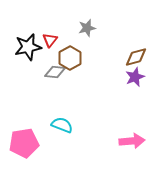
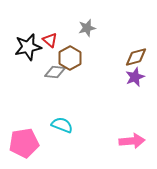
red triangle: rotated 28 degrees counterclockwise
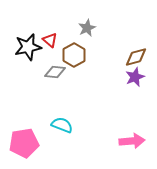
gray star: rotated 12 degrees counterclockwise
brown hexagon: moved 4 px right, 3 px up
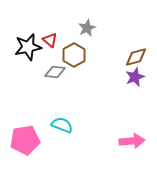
pink pentagon: moved 1 px right, 3 px up
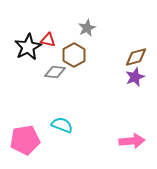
red triangle: moved 2 px left; rotated 28 degrees counterclockwise
black star: rotated 16 degrees counterclockwise
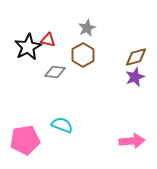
brown hexagon: moved 9 px right
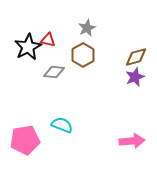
gray diamond: moved 1 px left
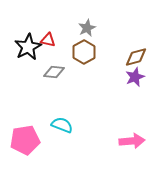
brown hexagon: moved 1 px right, 3 px up
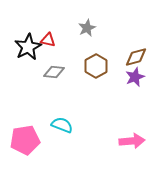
brown hexagon: moved 12 px right, 14 px down
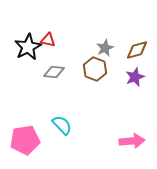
gray star: moved 18 px right, 20 px down
brown diamond: moved 1 px right, 7 px up
brown hexagon: moved 1 px left, 3 px down; rotated 10 degrees counterclockwise
cyan semicircle: rotated 25 degrees clockwise
